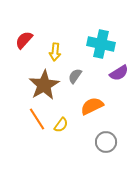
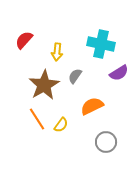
yellow arrow: moved 2 px right
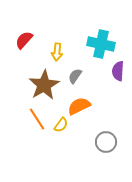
purple semicircle: moved 1 px left, 2 px up; rotated 126 degrees clockwise
orange semicircle: moved 13 px left
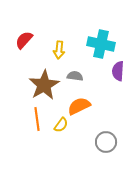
yellow arrow: moved 2 px right, 2 px up
gray semicircle: rotated 63 degrees clockwise
orange line: rotated 25 degrees clockwise
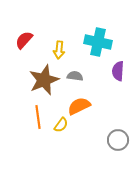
cyan cross: moved 3 px left, 2 px up
brown star: moved 5 px up; rotated 8 degrees clockwise
orange line: moved 1 px right, 2 px up
gray circle: moved 12 px right, 2 px up
